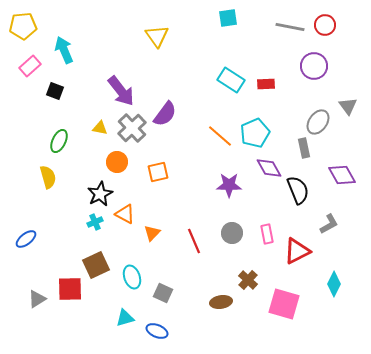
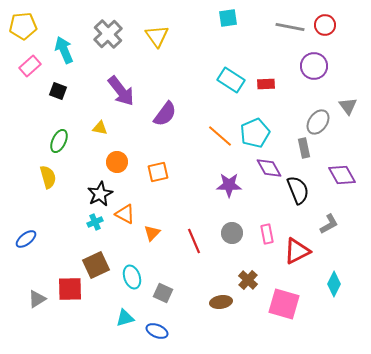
black square at (55, 91): moved 3 px right
gray cross at (132, 128): moved 24 px left, 94 px up
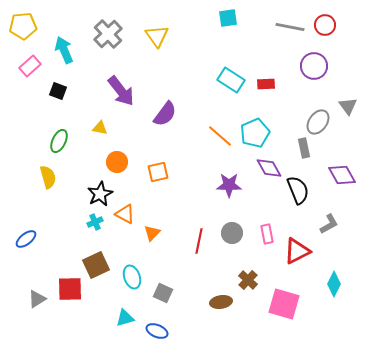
red line at (194, 241): moved 5 px right; rotated 35 degrees clockwise
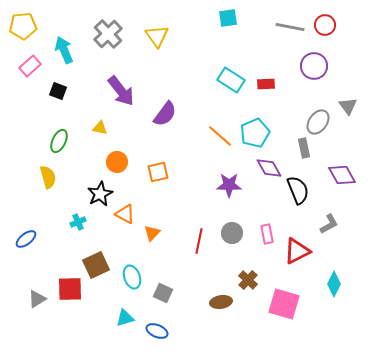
cyan cross at (95, 222): moved 17 px left
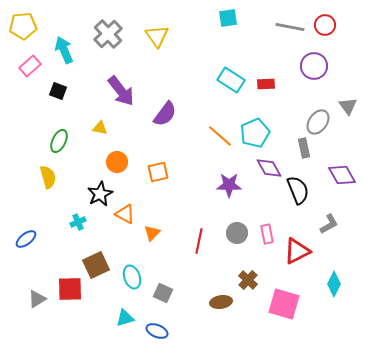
gray circle at (232, 233): moved 5 px right
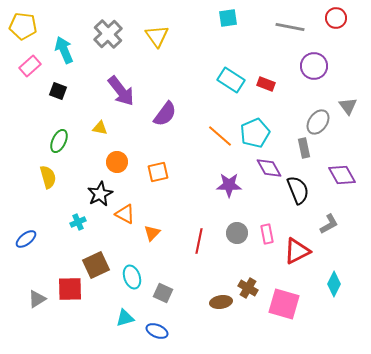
red circle at (325, 25): moved 11 px right, 7 px up
yellow pentagon at (23, 26): rotated 12 degrees clockwise
red rectangle at (266, 84): rotated 24 degrees clockwise
brown cross at (248, 280): moved 8 px down; rotated 12 degrees counterclockwise
